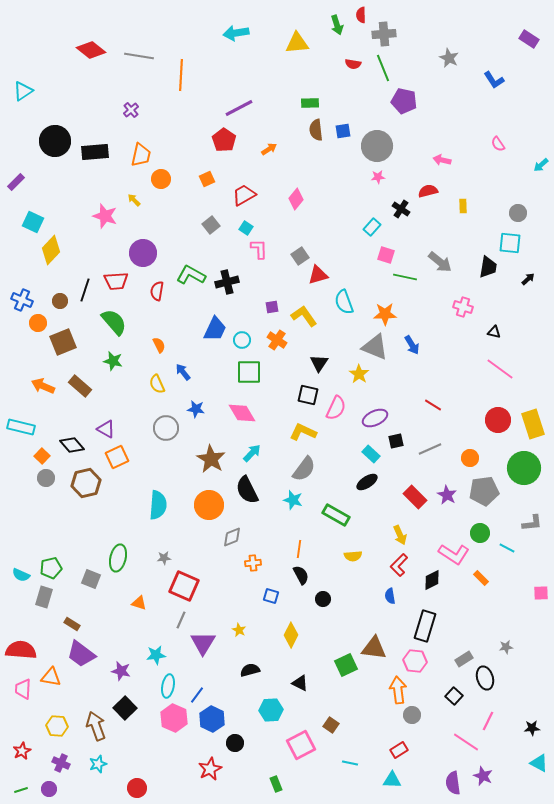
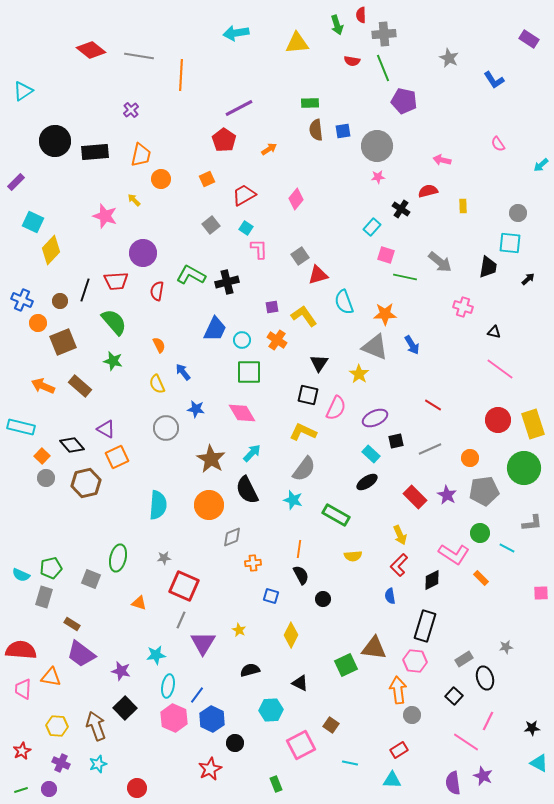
red semicircle at (353, 64): moved 1 px left, 3 px up
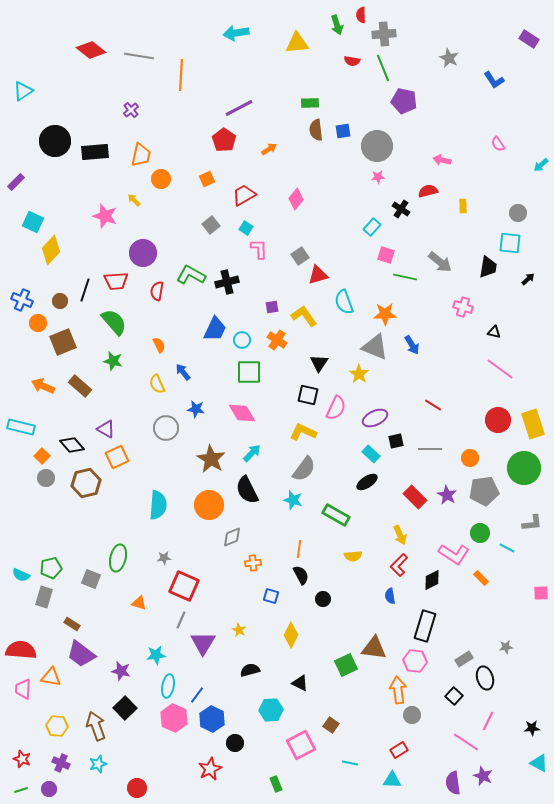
gray line at (430, 449): rotated 25 degrees clockwise
red star at (22, 751): moved 8 px down; rotated 24 degrees counterclockwise
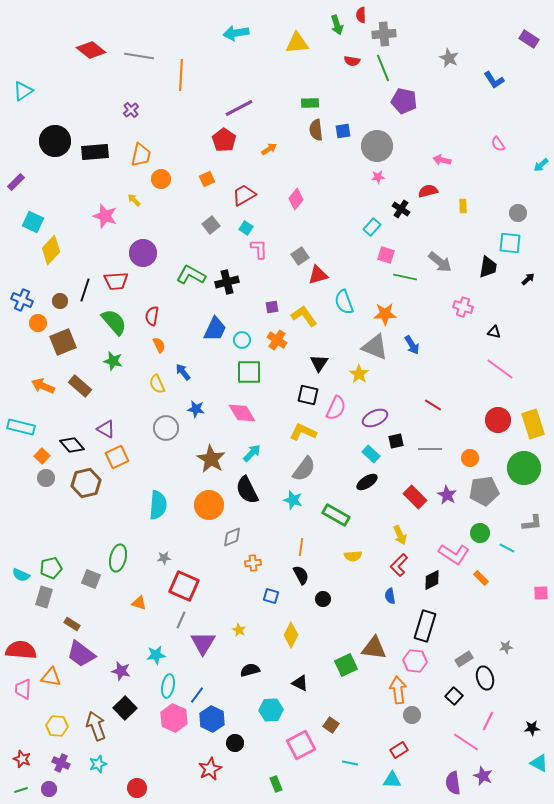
red semicircle at (157, 291): moved 5 px left, 25 px down
orange line at (299, 549): moved 2 px right, 2 px up
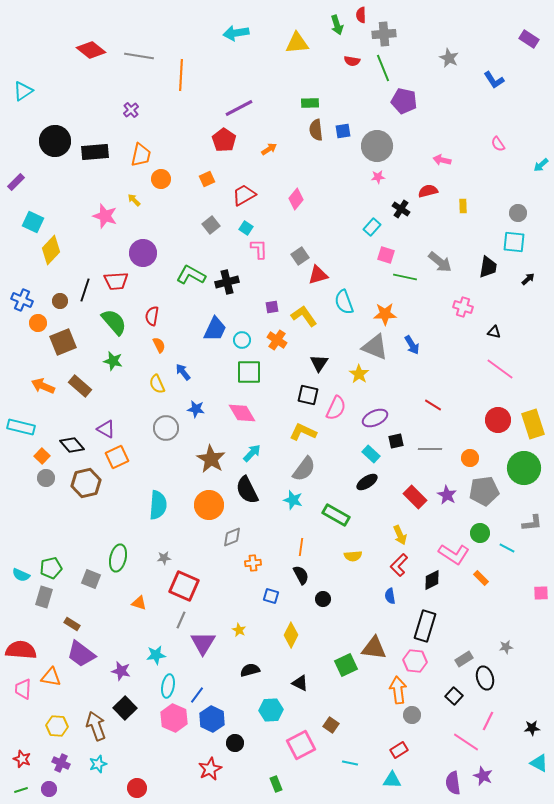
cyan square at (510, 243): moved 4 px right, 1 px up
